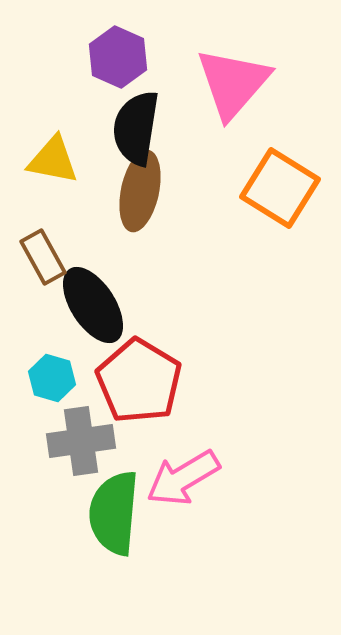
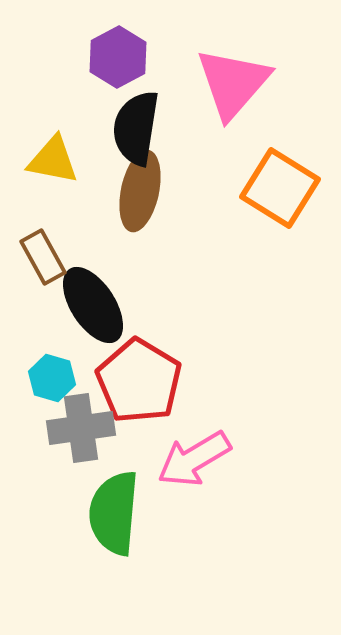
purple hexagon: rotated 8 degrees clockwise
gray cross: moved 13 px up
pink arrow: moved 11 px right, 19 px up
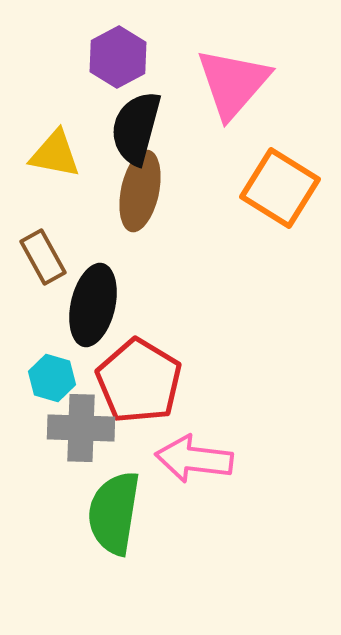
black semicircle: rotated 6 degrees clockwise
yellow triangle: moved 2 px right, 6 px up
black ellipse: rotated 46 degrees clockwise
gray cross: rotated 10 degrees clockwise
pink arrow: rotated 38 degrees clockwise
green semicircle: rotated 4 degrees clockwise
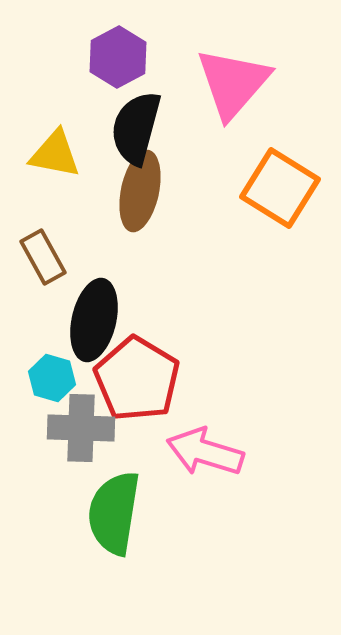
black ellipse: moved 1 px right, 15 px down
red pentagon: moved 2 px left, 2 px up
pink arrow: moved 11 px right, 7 px up; rotated 10 degrees clockwise
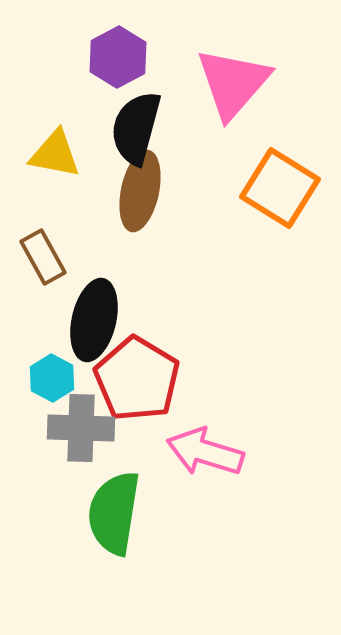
cyan hexagon: rotated 12 degrees clockwise
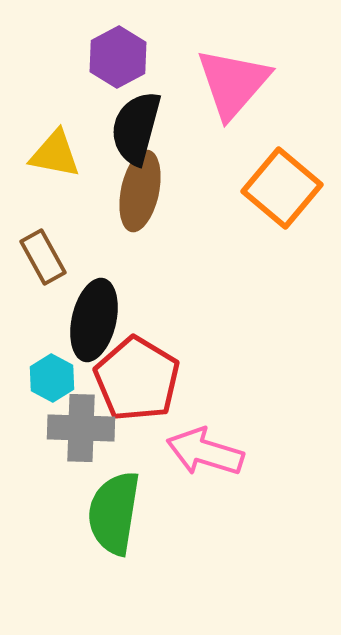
orange square: moved 2 px right; rotated 8 degrees clockwise
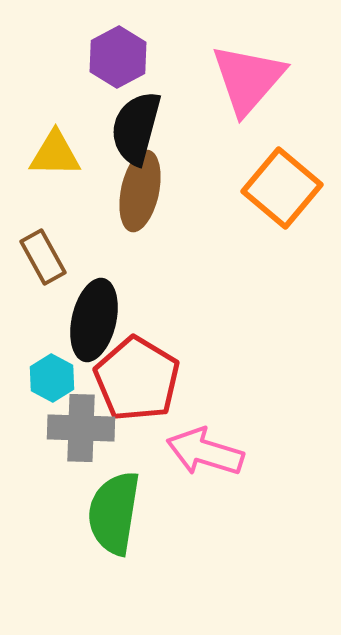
pink triangle: moved 15 px right, 4 px up
yellow triangle: rotated 10 degrees counterclockwise
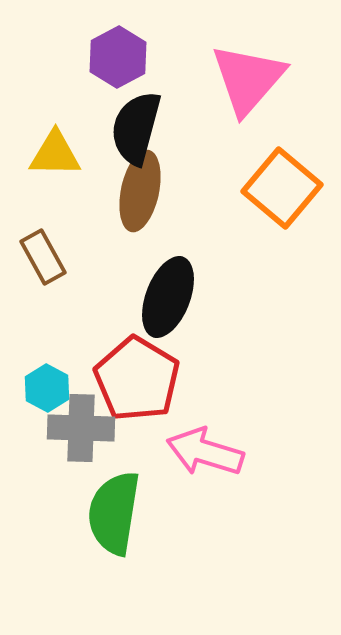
black ellipse: moved 74 px right, 23 px up; rotated 8 degrees clockwise
cyan hexagon: moved 5 px left, 10 px down
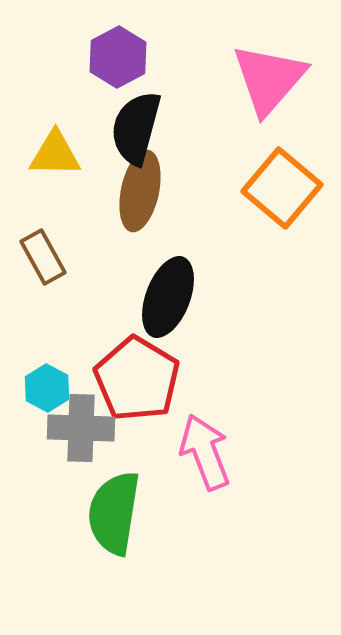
pink triangle: moved 21 px right
pink arrow: rotated 52 degrees clockwise
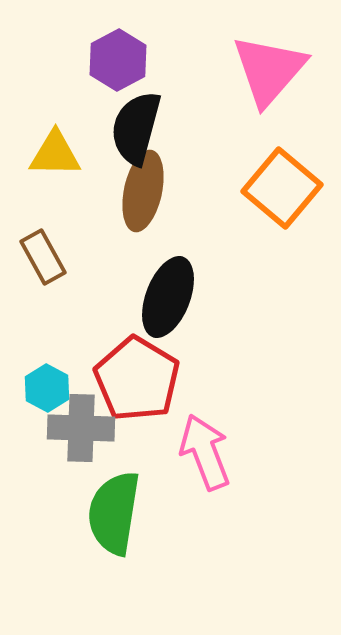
purple hexagon: moved 3 px down
pink triangle: moved 9 px up
brown ellipse: moved 3 px right
